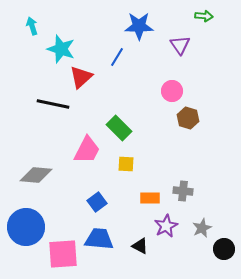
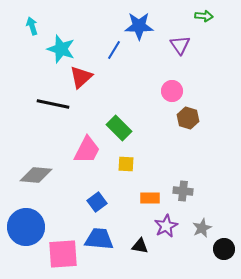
blue line: moved 3 px left, 7 px up
black triangle: rotated 18 degrees counterclockwise
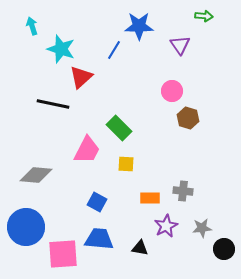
blue square: rotated 24 degrees counterclockwise
gray star: rotated 18 degrees clockwise
black triangle: moved 2 px down
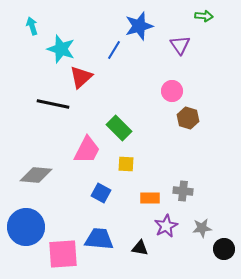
blue star: rotated 16 degrees counterclockwise
blue square: moved 4 px right, 9 px up
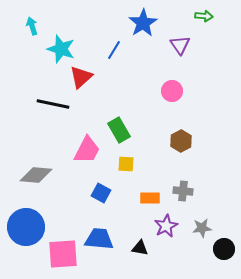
blue star: moved 4 px right, 3 px up; rotated 16 degrees counterclockwise
brown hexagon: moved 7 px left, 23 px down; rotated 15 degrees clockwise
green rectangle: moved 2 px down; rotated 15 degrees clockwise
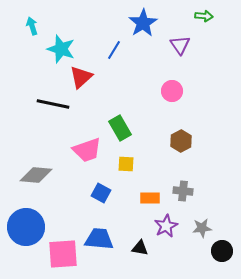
green rectangle: moved 1 px right, 2 px up
pink trapezoid: rotated 44 degrees clockwise
black circle: moved 2 px left, 2 px down
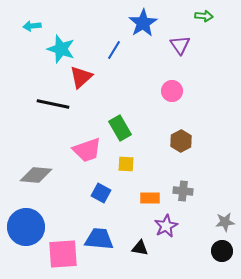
cyan arrow: rotated 78 degrees counterclockwise
gray star: moved 23 px right, 6 px up
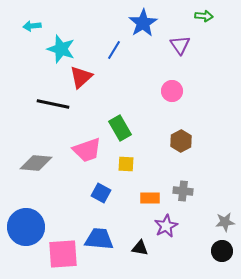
gray diamond: moved 12 px up
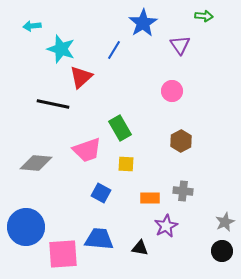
gray star: rotated 18 degrees counterclockwise
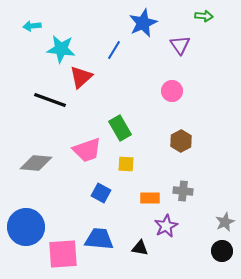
blue star: rotated 8 degrees clockwise
cyan star: rotated 12 degrees counterclockwise
black line: moved 3 px left, 4 px up; rotated 8 degrees clockwise
